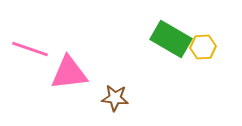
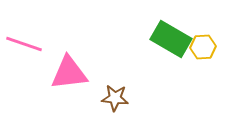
pink line: moved 6 px left, 5 px up
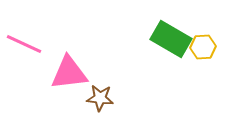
pink line: rotated 6 degrees clockwise
brown star: moved 15 px left
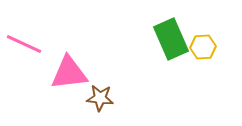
green rectangle: rotated 36 degrees clockwise
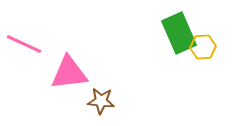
green rectangle: moved 8 px right, 6 px up
brown star: moved 1 px right, 3 px down
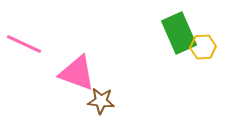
pink triangle: moved 8 px right; rotated 27 degrees clockwise
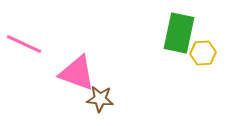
green rectangle: rotated 36 degrees clockwise
yellow hexagon: moved 6 px down
brown star: moved 1 px left, 2 px up
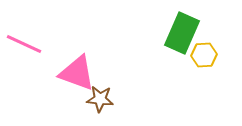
green rectangle: moved 3 px right; rotated 12 degrees clockwise
yellow hexagon: moved 1 px right, 2 px down
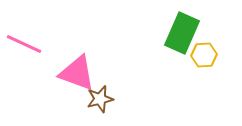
brown star: rotated 20 degrees counterclockwise
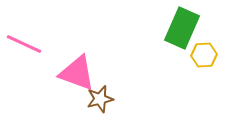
green rectangle: moved 5 px up
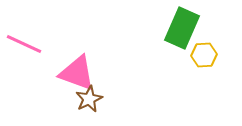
brown star: moved 11 px left; rotated 12 degrees counterclockwise
